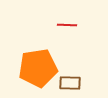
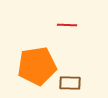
orange pentagon: moved 1 px left, 2 px up
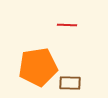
orange pentagon: moved 1 px right, 1 px down
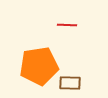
orange pentagon: moved 1 px right, 1 px up
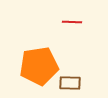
red line: moved 5 px right, 3 px up
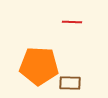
orange pentagon: rotated 12 degrees clockwise
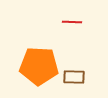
brown rectangle: moved 4 px right, 6 px up
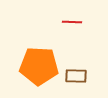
brown rectangle: moved 2 px right, 1 px up
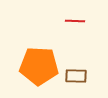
red line: moved 3 px right, 1 px up
